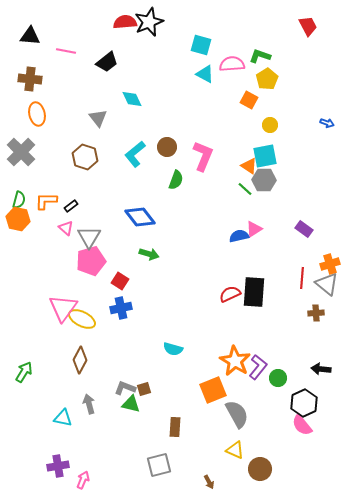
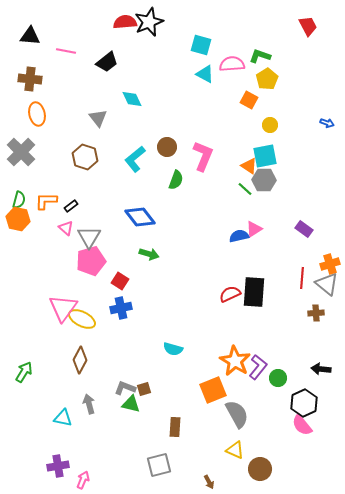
cyan L-shape at (135, 154): moved 5 px down
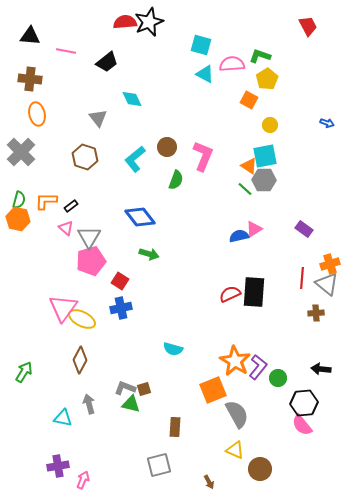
black hexagon at (304, 403): rotated 20 degrees clockwise
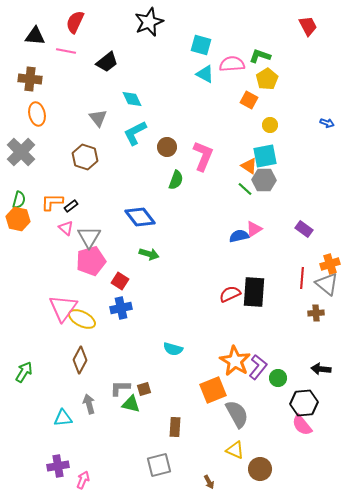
red semicircle at (125, 22): moved 50 px left; rotated 60 degrees counterclockwise
black triangle at (30, 36): moved 5 px right
cyan L-shape at (135, 159): moved 26 px up; rotated 12 degrees clockwise
orange L-shape at (46, 201): moved 6 px right, 1 px down
gray L-shape at (125, 388): moved 5 px left; rotated 20 degrees counterclockwise
cyan triangle at (63, 418): rotated 18 degrees counterclockwise
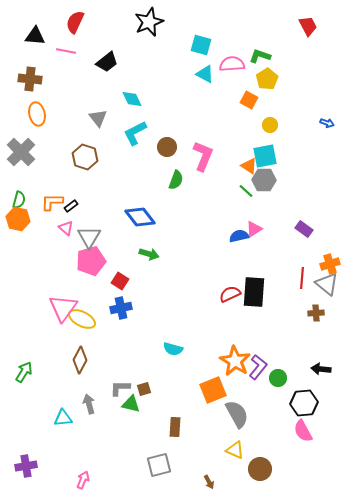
green line at (245, 189): moved 1 px right, 2 px down
pink semicircle at (302, 425): moved 1 px right, 6 px down; rotated 10 degrees clockwise
purple cross at (58, 466): moved 32 px left
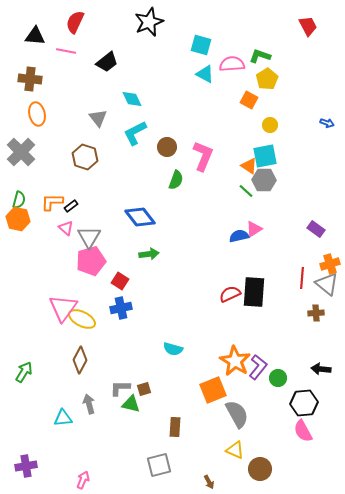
purple rectangle at (304, 229): moved 12 px right
green arrow at (149, 254): rotated 24 degrees counterclockwise
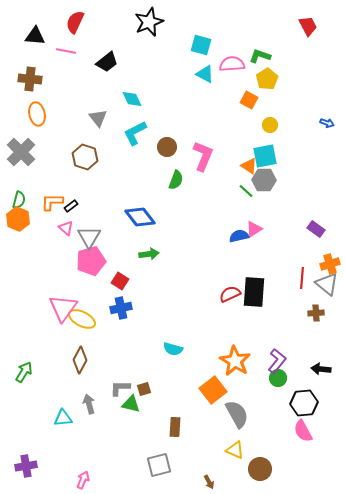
orange hexagon at (18, 219): rotated 10 degrees clockwise
purple L-shape at (258, 367): moved 19 px right, 6 px up
orange square at (213, 390): rotated 16 degrees counterclockwise
